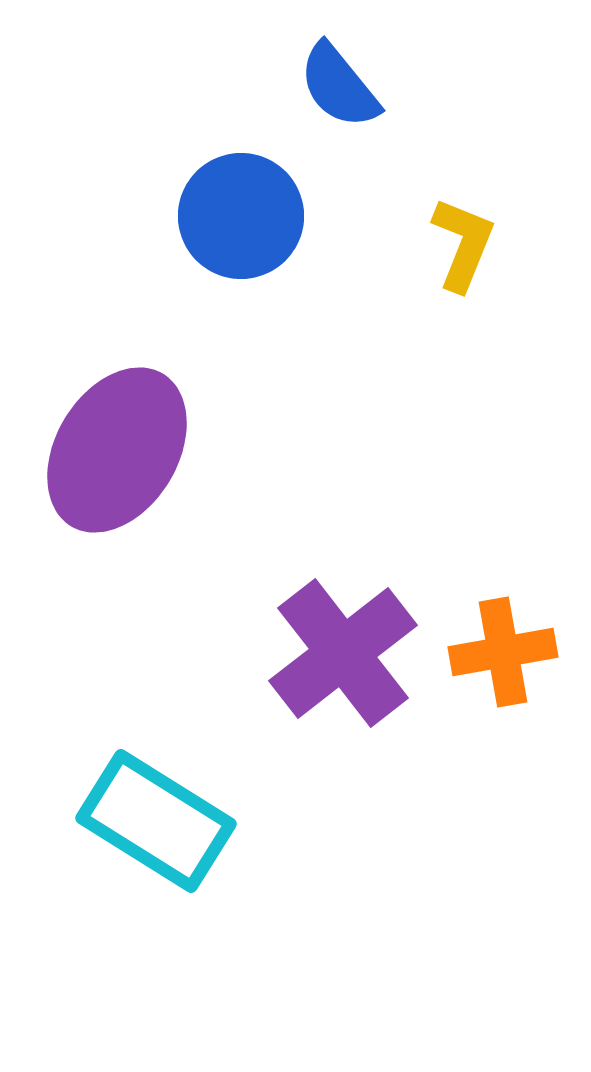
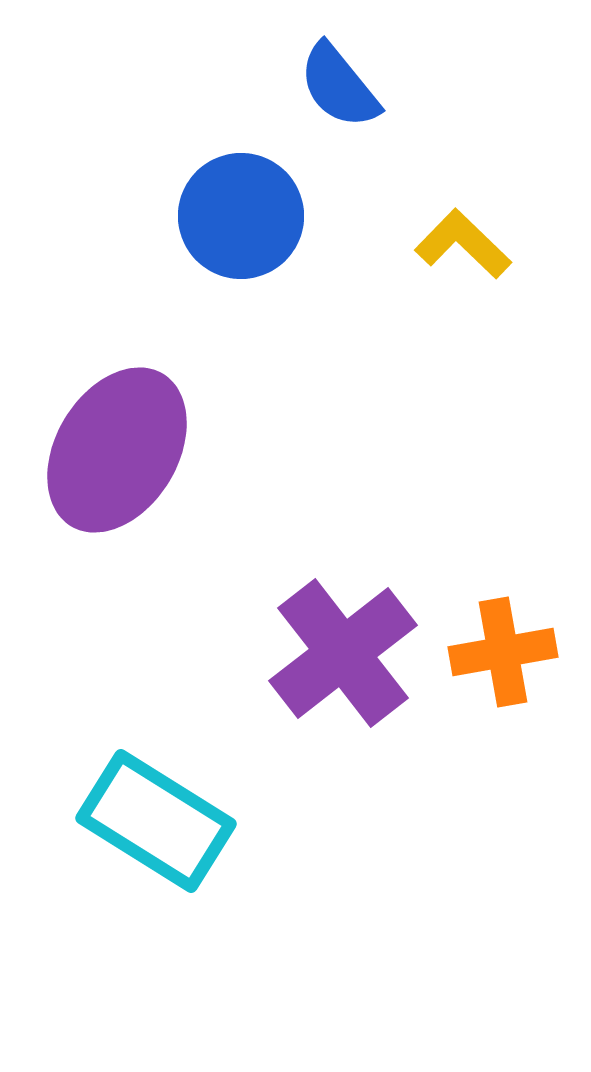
yellow L-shape: rotated 68 degrees counterclockwise
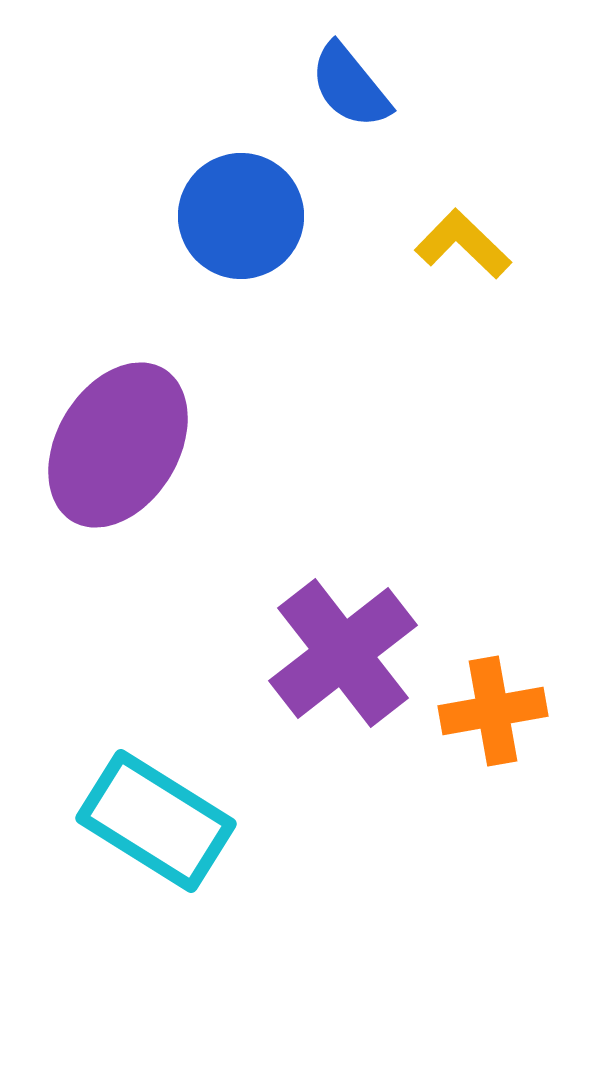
blue semicircle: moved 11 px right
purple ellipse: moved 1 px right, 5 px up
orange cross: moved 10 px left, 59 px down
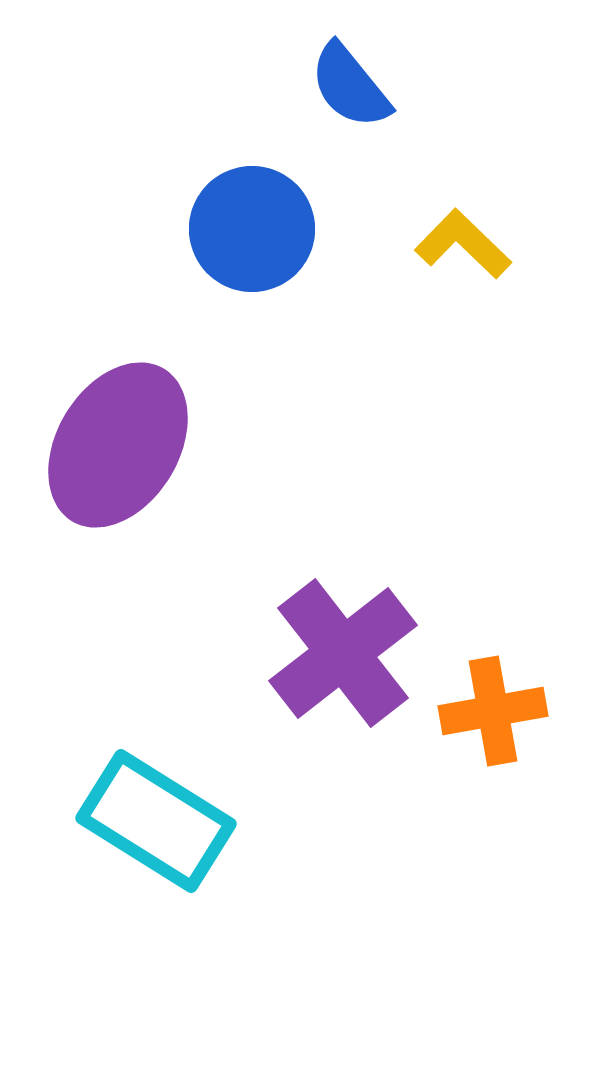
blue circle: moved 11 px right, 13 px down
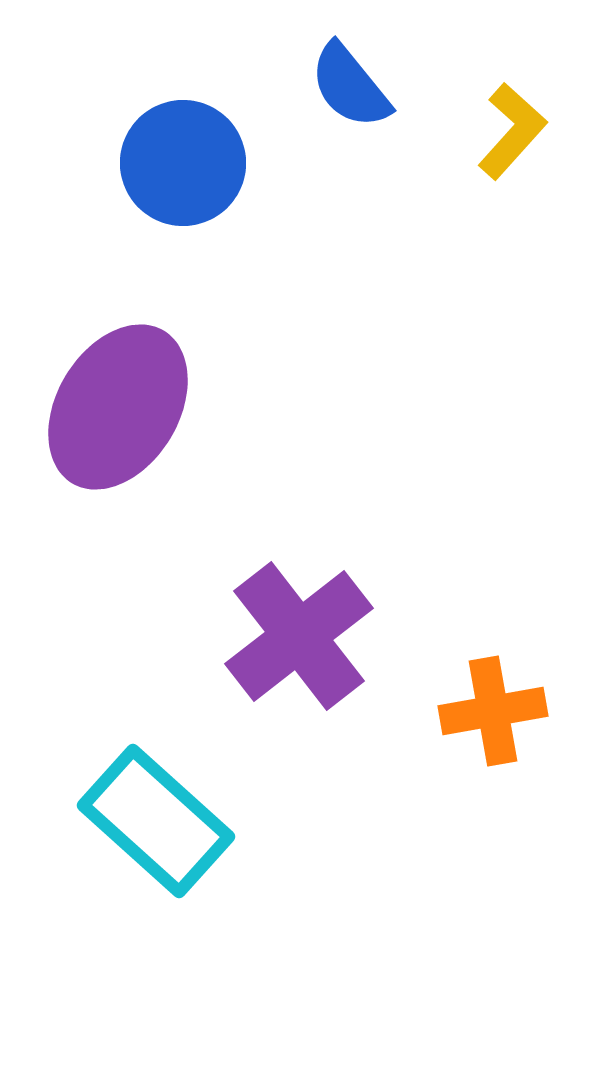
blue circle: moved 69 px left, 66 px up
yellow L-shape: moved 49 px right, 113 px up; rotated 88 degrees clockwise
purple ellipse: moved 38 px up
purple cross: moved 44 px left, 17 px up
cyan rectangle: rotated 10 degrees clockwise
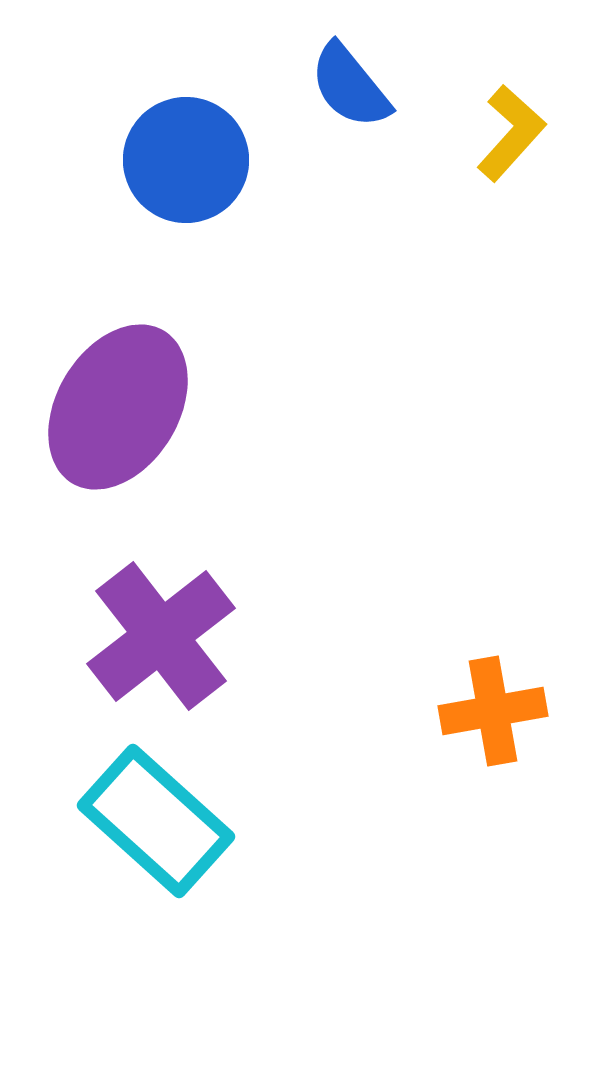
yellow L-shape: moved 1 px left, 2 px down
blue circle: moved 3 px right, 3 px up
purple cross: moved 138 px left
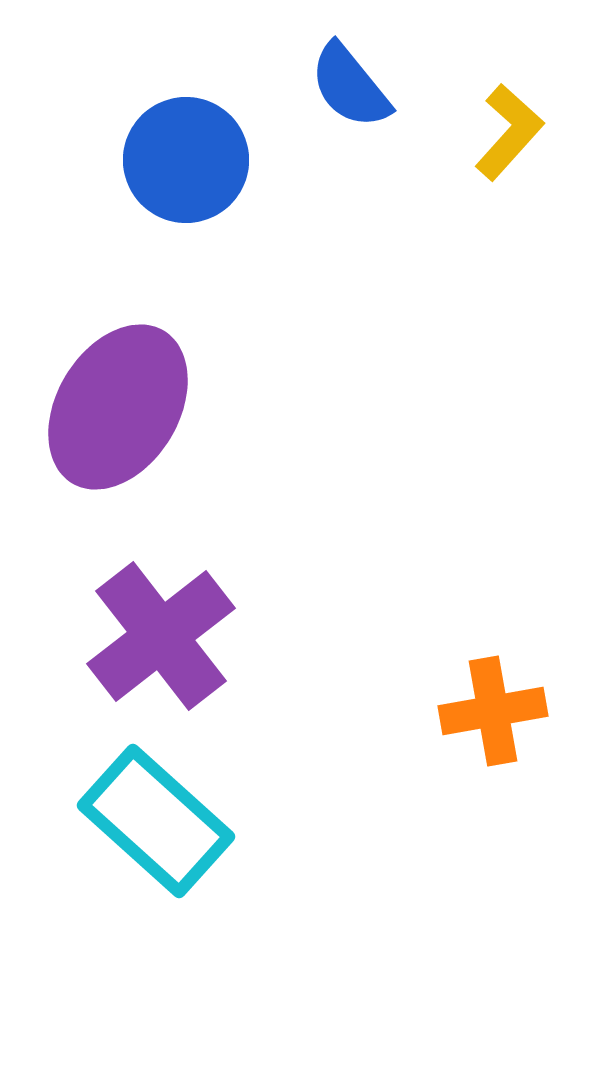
yellow L-shape: moved 2 px left, 1 px up
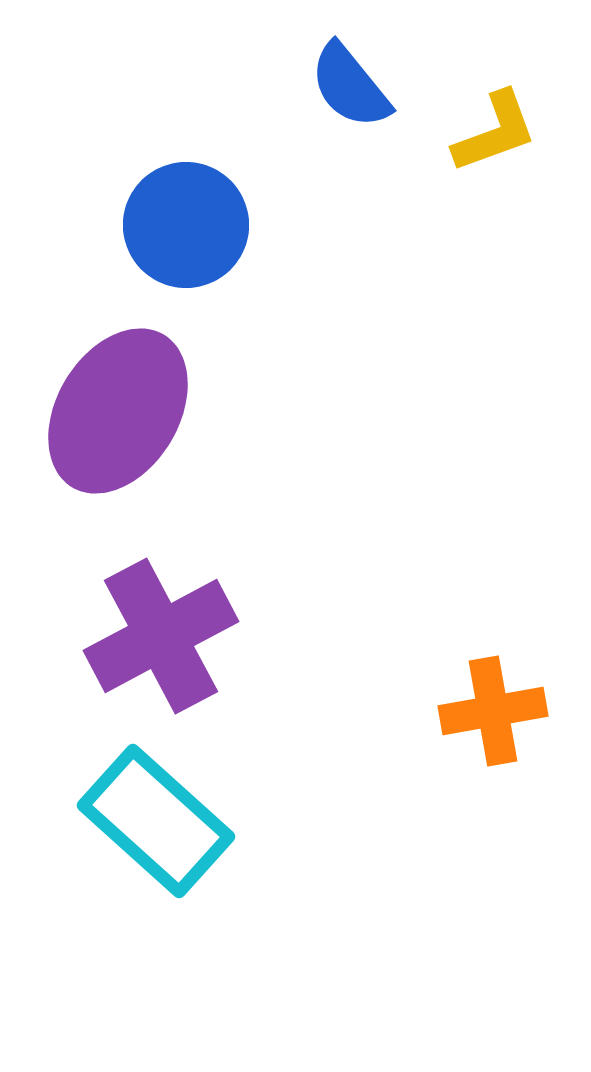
yellow L-shape: moved 14 px left; rotated 28 degrees clockwise
blue circle: moved 65 px down
purple ellipse: moved 4 px down
purple cross: rotated 10 degrees clockwise
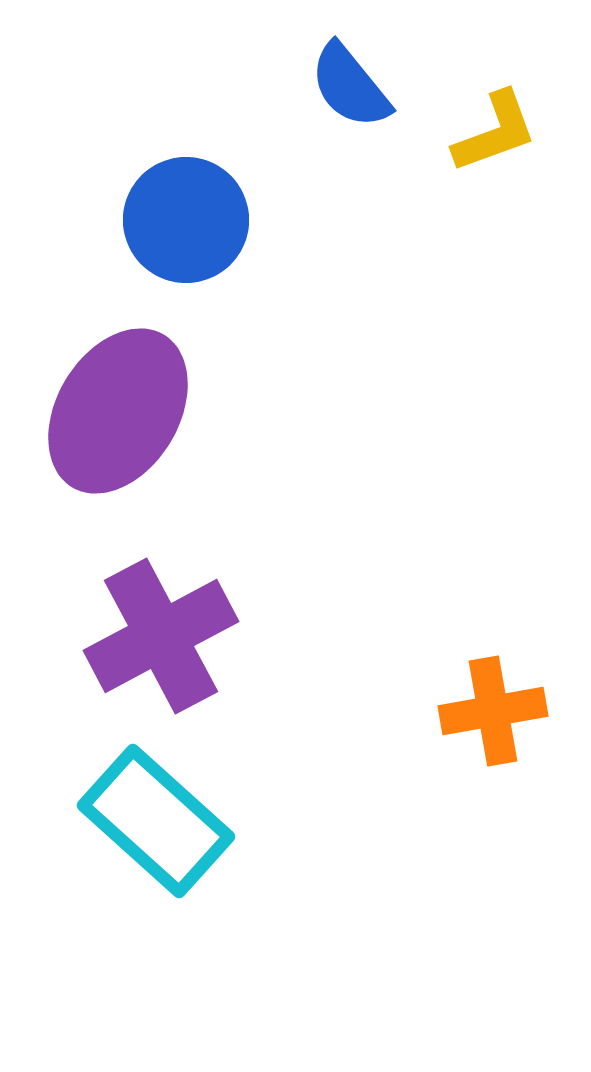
blue circle: moved 5 px up
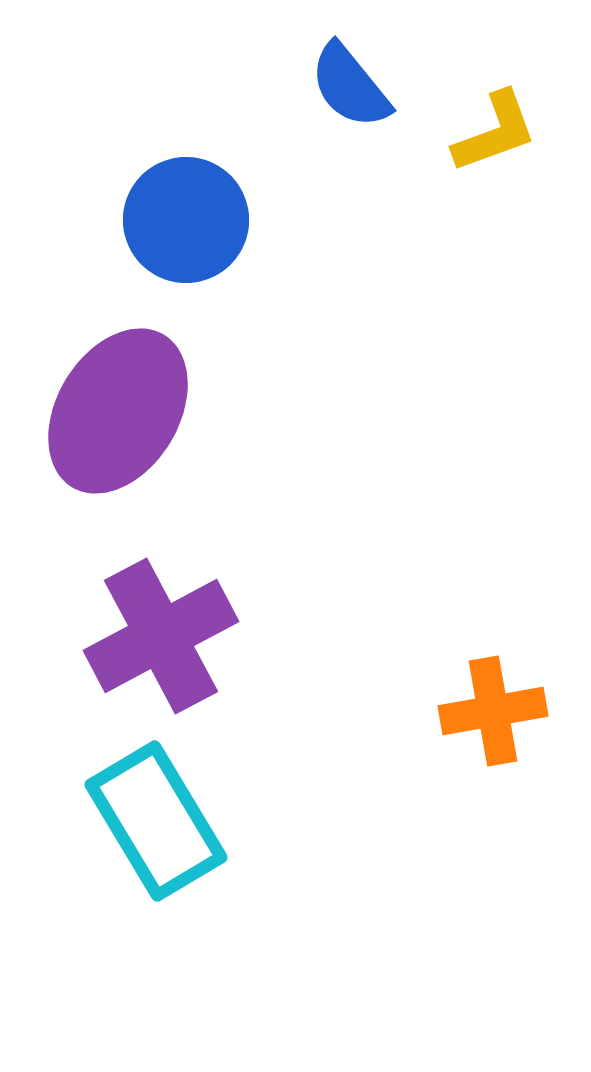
cyan rectangle: rotated 17 degrees clockwise
